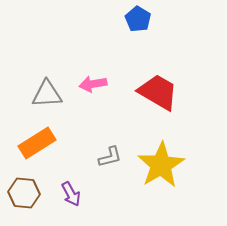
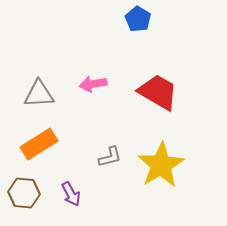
gray triangle: moved 8 px left
orange rectangle: moved 2 px right, 1 px down
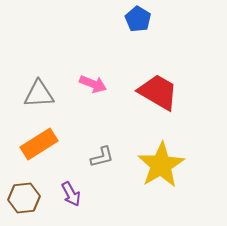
pink arrow: rotated 148 degrees counterclockwise
gray L-shape: moved 8 px left
brown hexagon: moved 5 px down; rotated 12 degrees counterclockwise
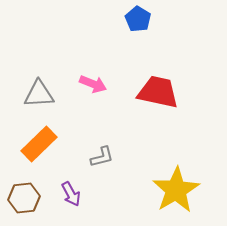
red trapezoid: rotated 18 degrees counterclockwise
orange rectangle: rotated 12 degrees counterclockwise
yellow star: moved 15 px right, 25 px down
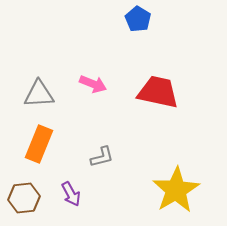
orange rectangle: rotated 24 degrees counterclockwise
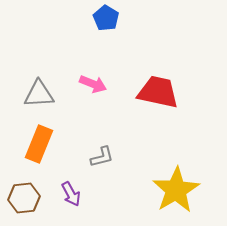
blue pentagon: moved 32 px left, 1 px up
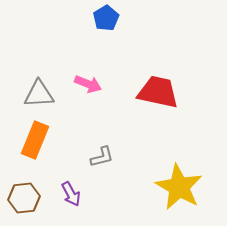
blue pentagon: rotated 10 degrees clockwise
pink arrow: moved 5 px left
orange rectangle: moved 4 px left, 4 px up
yellow star: moved 3 px right, 3 px up; rotated 12 degrees counterclockwise
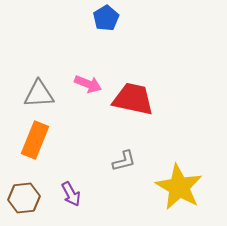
red trapezoid: moved 25 px left, 7 px down
gray L-shape: moved 22 px right, 4 px down
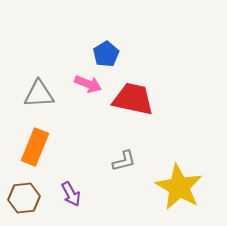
blue pentagon: moved 36 px down
orange rectangle: moved 7 px down
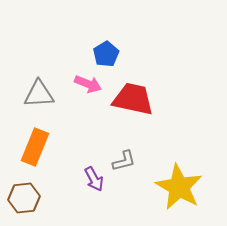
purple arrow: moved 23 px right, 15 px up
